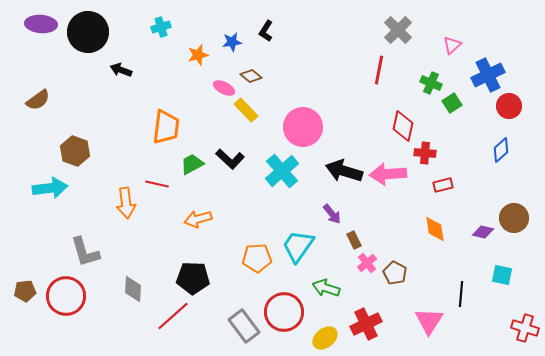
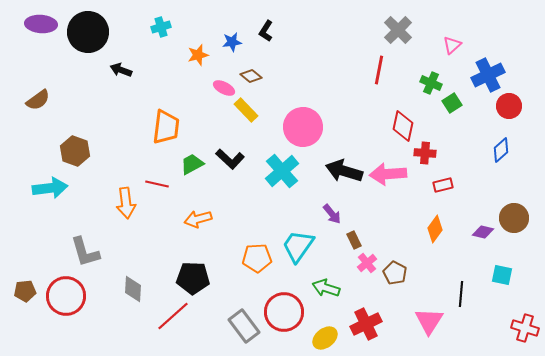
orange diamond at (435, 229): rotated 44 degrees clockwise
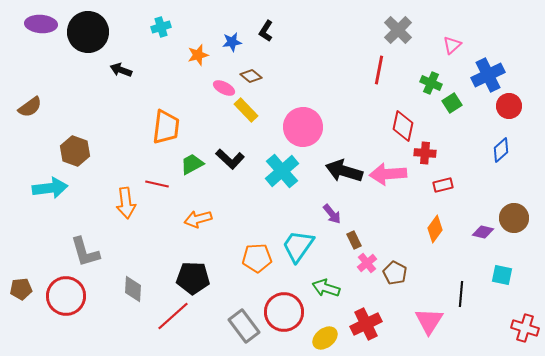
brown semicircle at (38, 100): moved 8 px left, 7 px down
brown pentagon at (25, 291): moved 4 px left, 2 px up
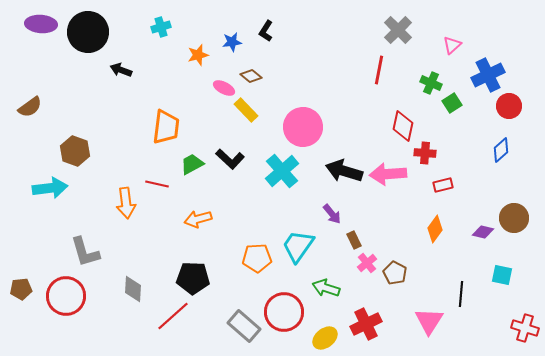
gray rectangle at (244, 326): rotated 12 degrees counterclockwise
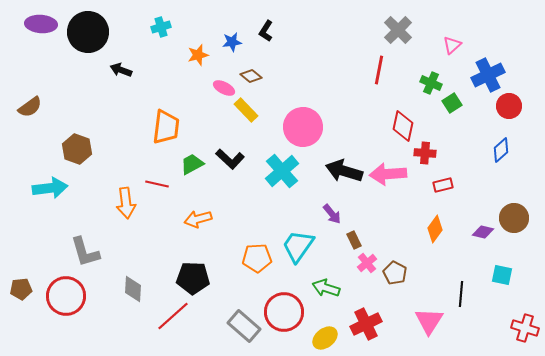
brown hexagon at (75, 151): moved 2 px right, 2 px up
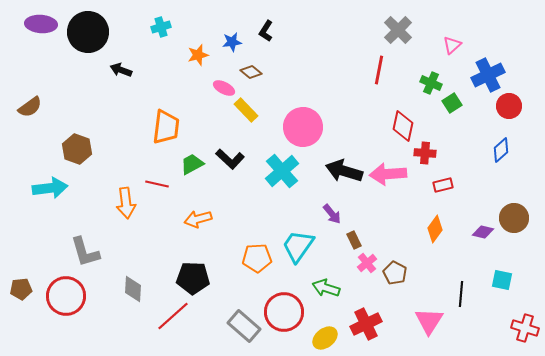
brown diamond at (251, 76): moved 4 px up
cyan square at (502, 275): moved 5 px down
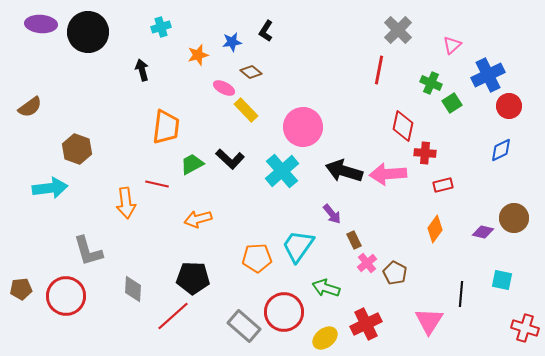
black arrow at (121, 70): moved 21 px right; rotated 55 degrees clockwise
blue diamond at (501, 150): rotated 15 degrees clockwise
gray L-shape at (85, 252): moved 3 px right, 1 px up
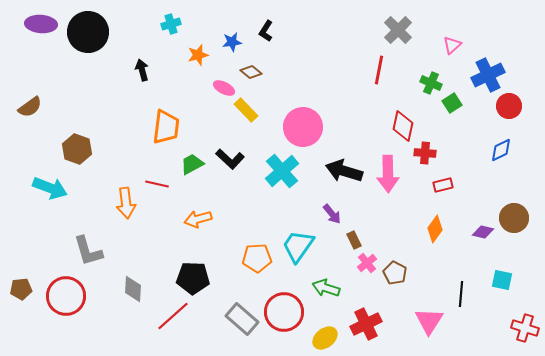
cyan cross at (161, 27): moved 10 px right, 3 px up
pink arrow at (388, 174): rotated 87 degrees counterclockwise
cyan arrow at (50, 188): rotated 28 degrees clockwise
gray rectangle at (244, 326): moved 2 px left, 7 px up
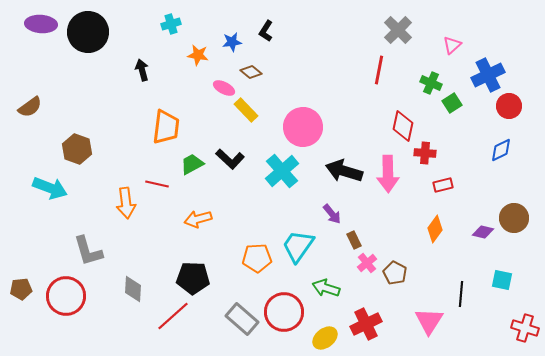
orange star at (198, 55): rotated 25 degrees clockwise
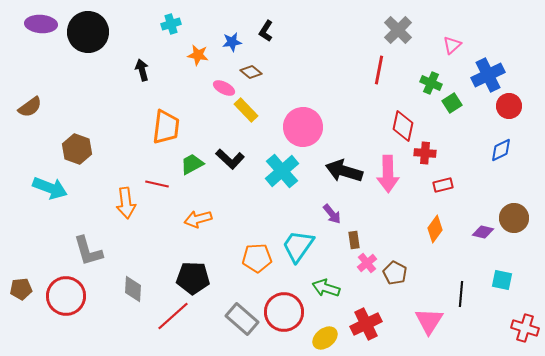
brown rectangle at (354, 240): rotated 18 degrees clockwise
